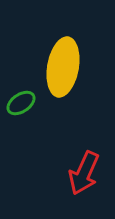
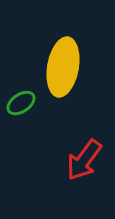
red arrow: moved 13 px up; rotated 12 degrees clockwise
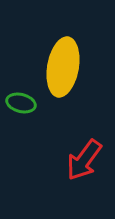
green ellipse: rotated 48 degrees clockwise
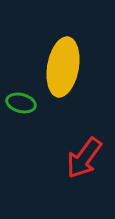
red arrow: moved 2 px up
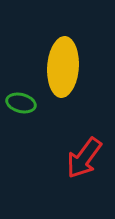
yellow ellipse: rotated 6 degrees counterclockwise
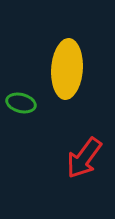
yellow ellipse: moved 4 px right, 2 px down
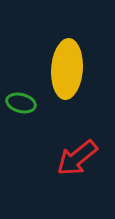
red arrow: moved 7 px left; rotated 15 degrees clockwise
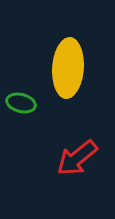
yellow ellipse: moved 1 px right, 1 px up
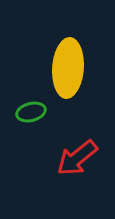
green ellipse: moved 10 px right, 9 px down; rotated 28 degrees counterclockwise
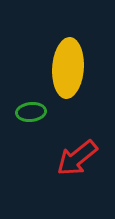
green ellipse: rotated 8 degrees clockwise
